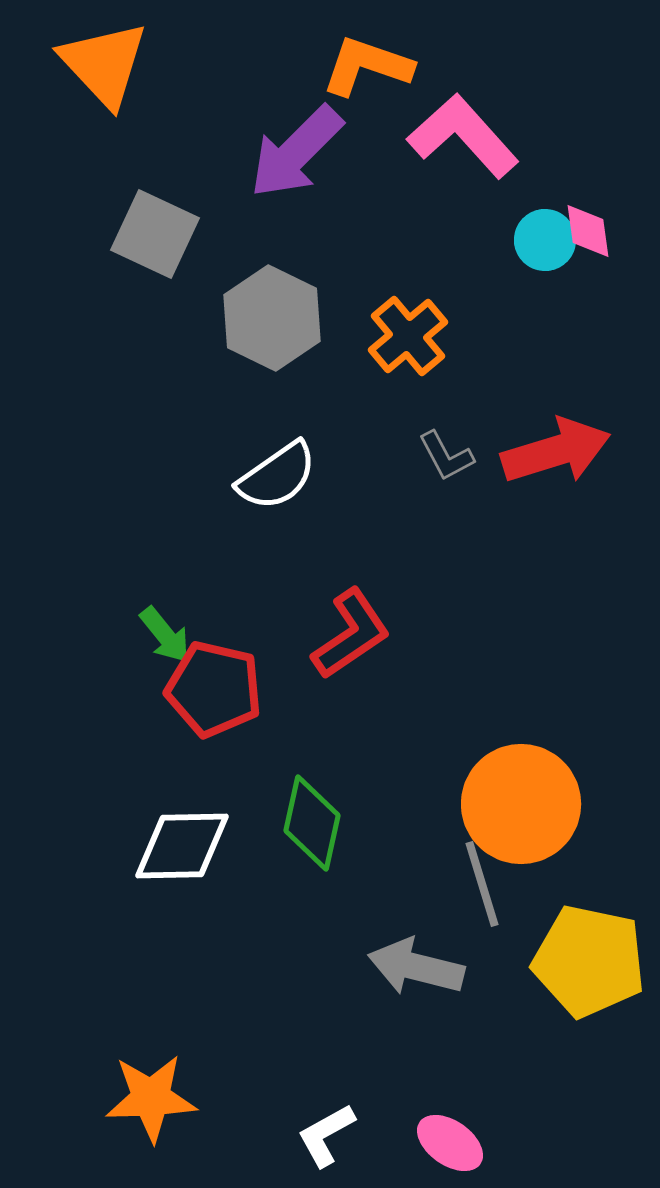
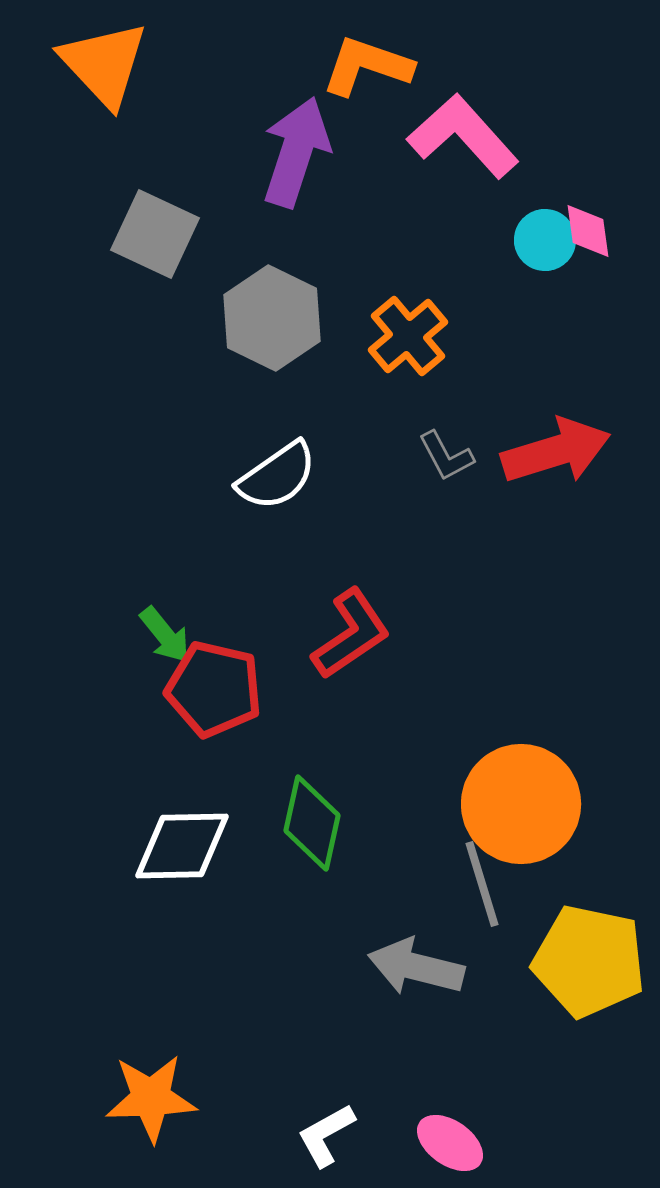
purple arrow: rotated 153 degrees clockwise
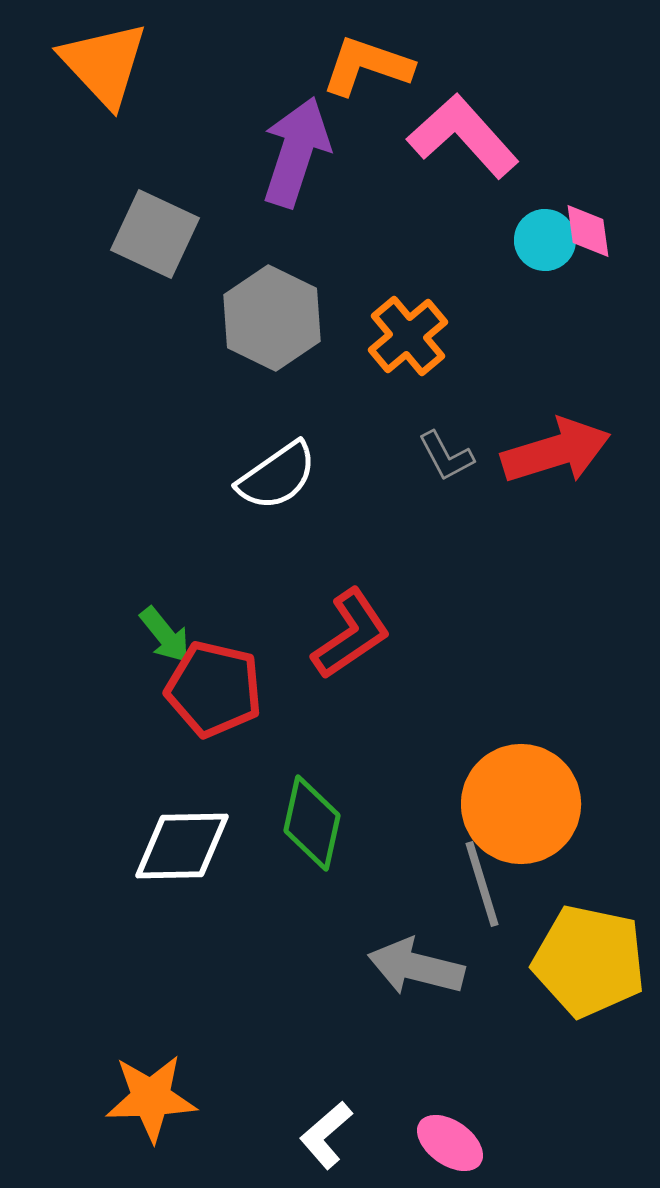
white L-shape: rotated 12 degrees counterclockwise
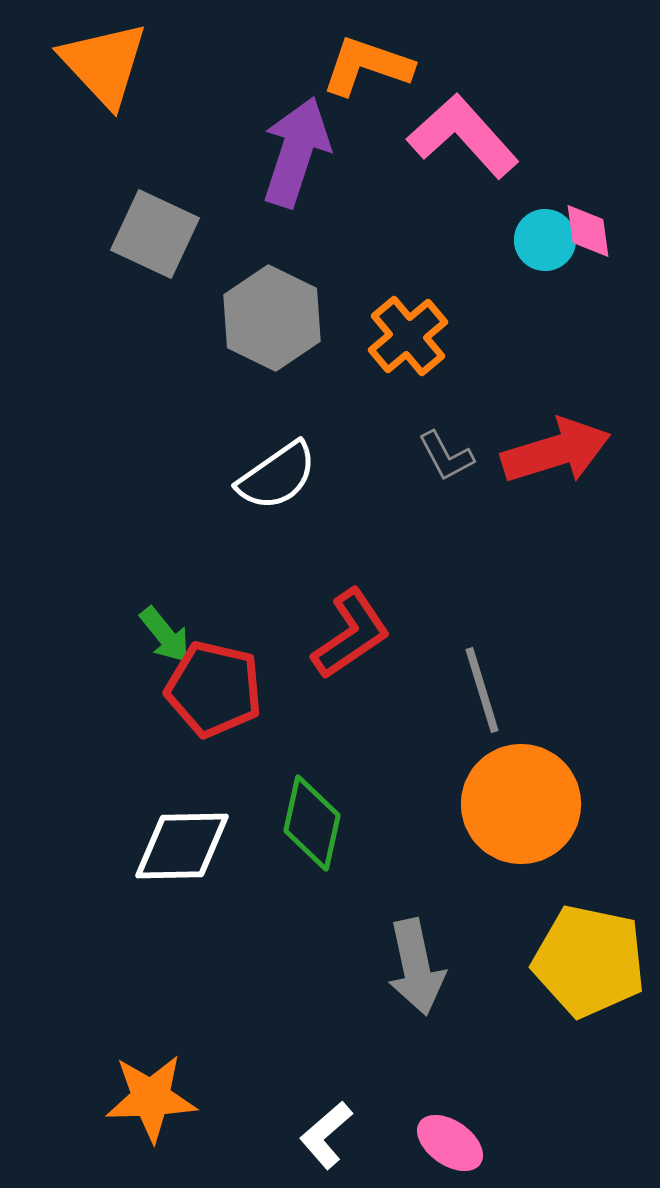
gray line: moved 194 px up
gray arrow: rotated 116 degrees counterclockwise
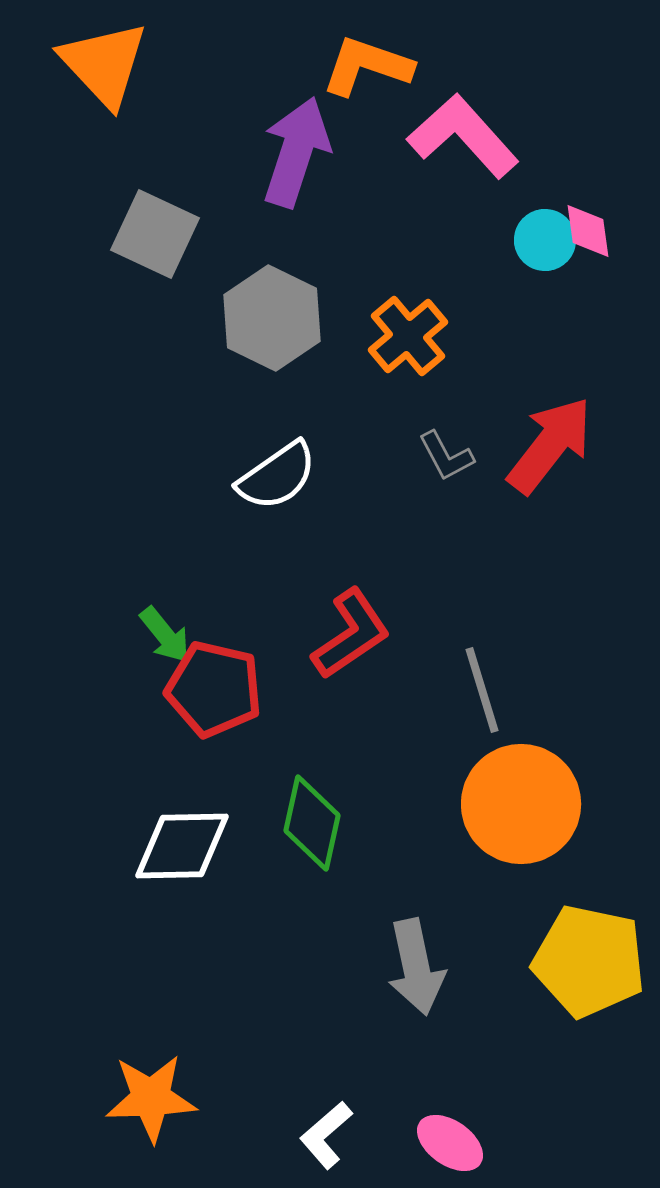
red arrow: moved 6 px left, 6 px up; rotated 35 degrees counterclockwise
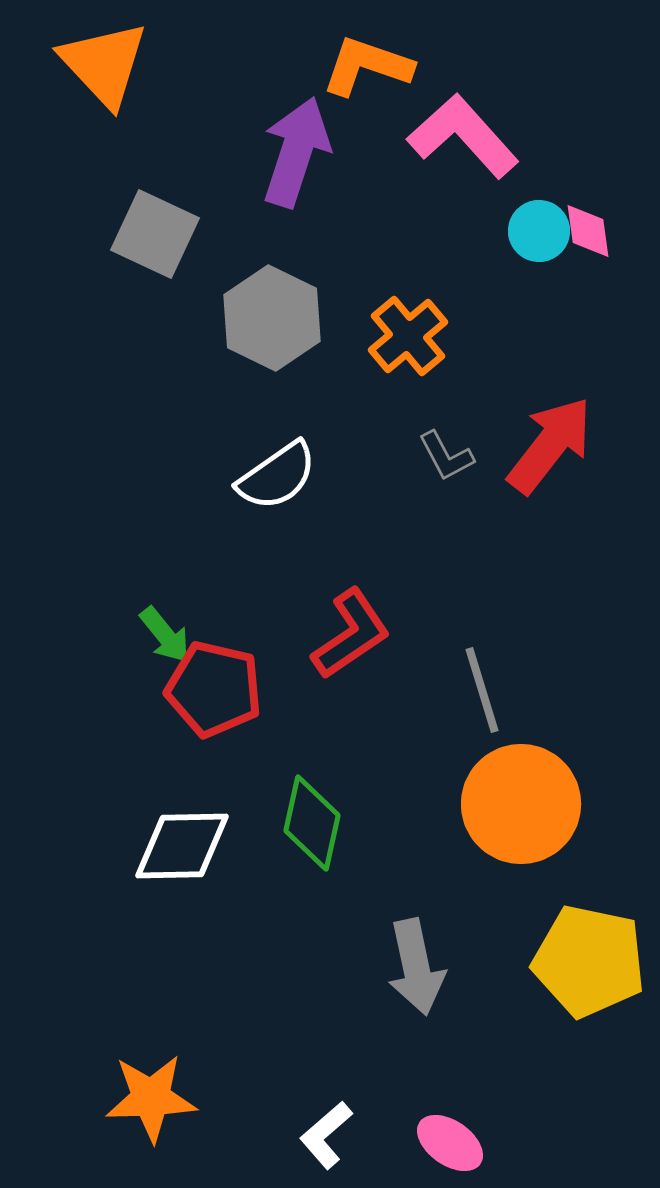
cyan circle: moved 6 px left, 9 px up
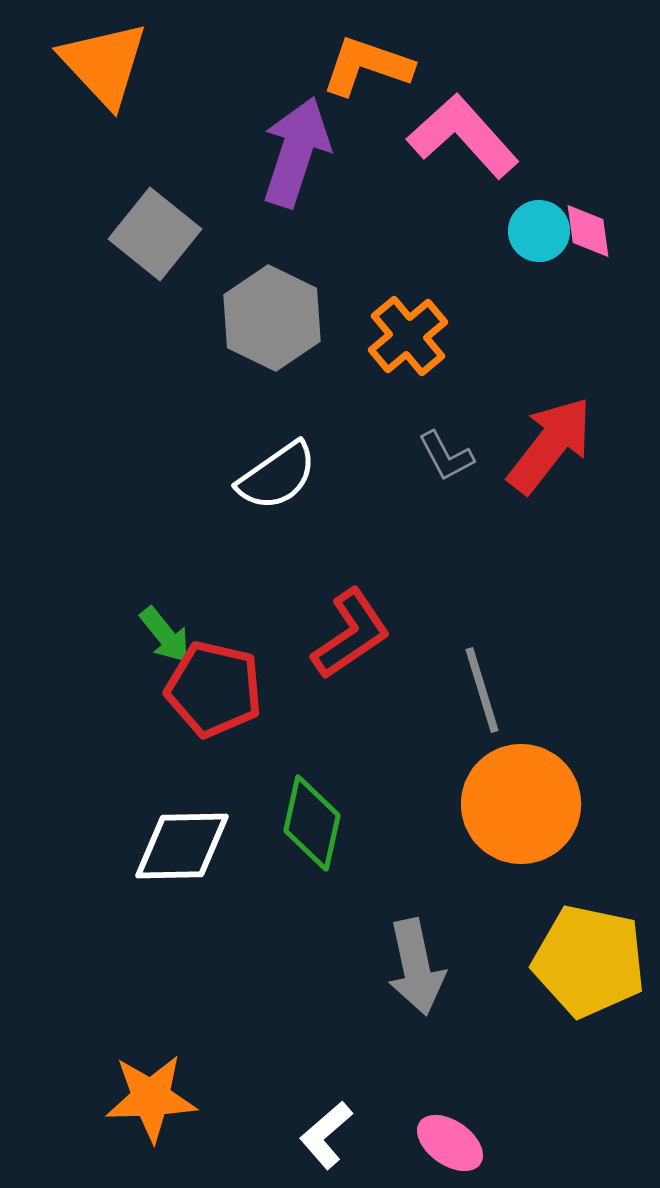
gray square: rotated 14 degrees clockwise
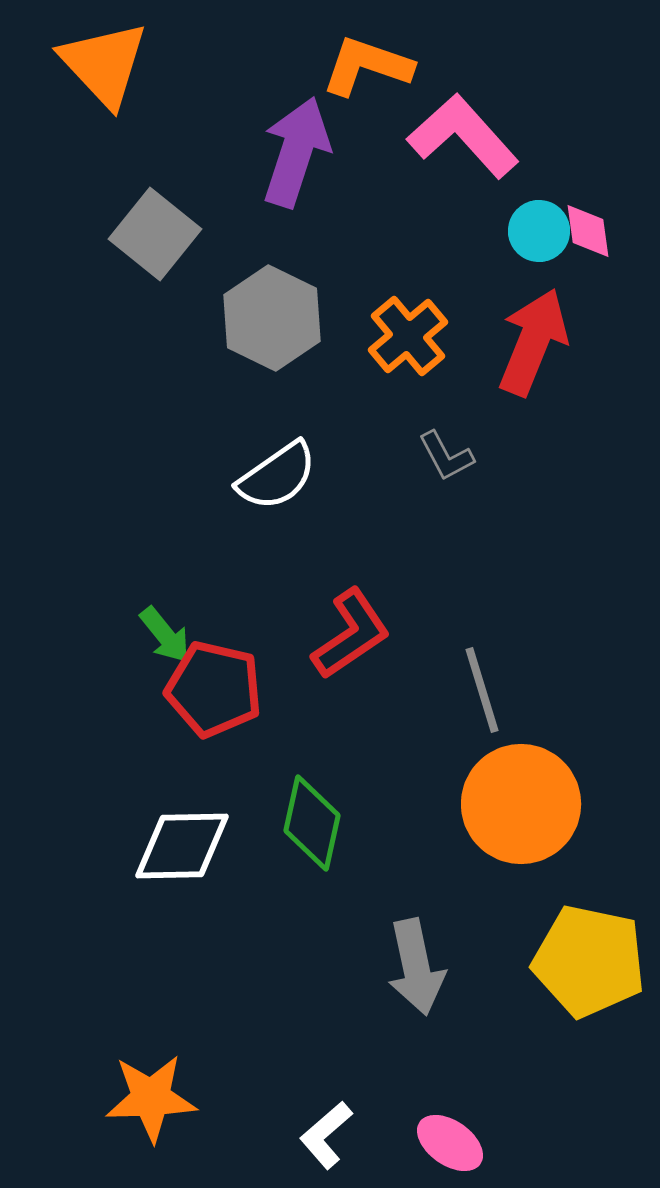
red arrow: moved 17 px left, 103 px up; rotated 16 degrees counterclockwise
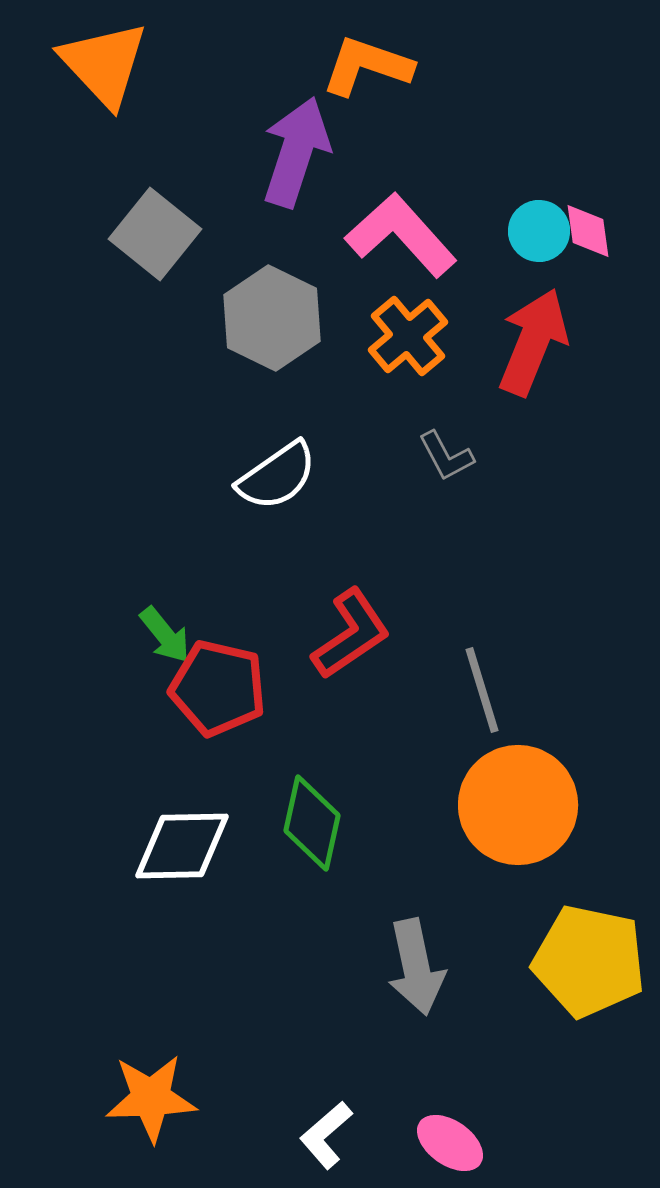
pink L-shape: moved 62 px left, 99 px down
red pentagon: moved 4 px right, 1 px up
orange circle: moved 3 px left, 1 px down
